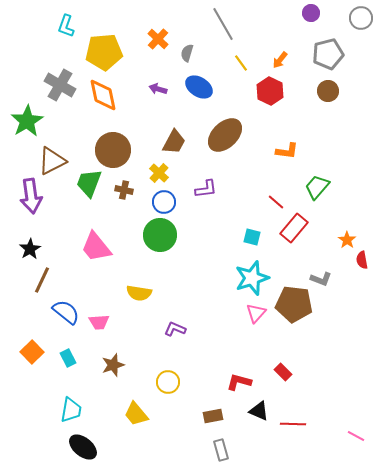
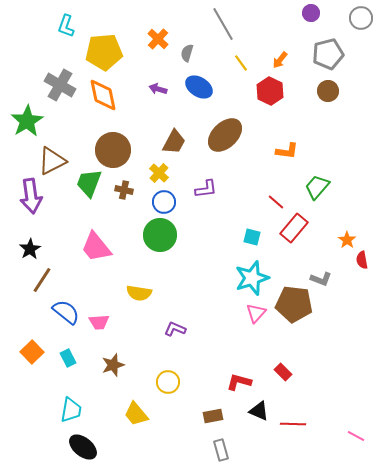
brown line at (42, 280): rotated 8 degrees clockwise
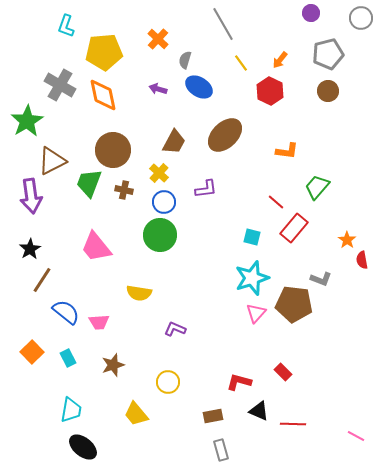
gray semicircle at (187, 53): moved 2 px left, 7 px down
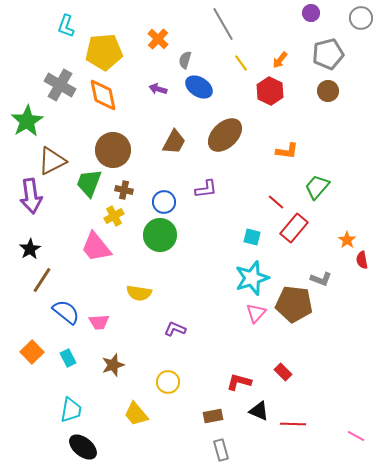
yellow cross at (159, 173): moved 45 px left, 43 px down; rotated 18 degrees clockwise
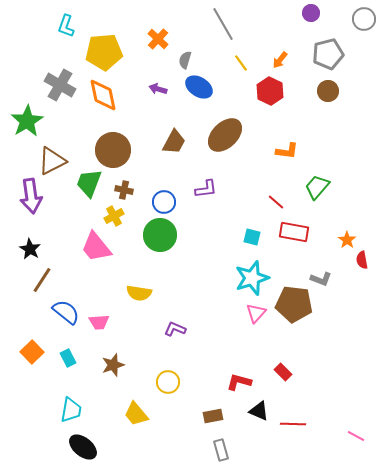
gray circle at (361, 18): moved 3 px right, 1 px down
red rectangle at (294, 228): moved 4 px down; rotated 60 degrees clockwise
black star at (30, 249): rotated 10 degrees counterclockwise
